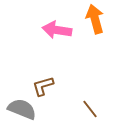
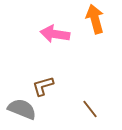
pink arrow: moved 2 px left, 4 px down
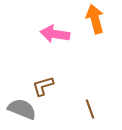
brown line: rotated 18 degrees clockwise
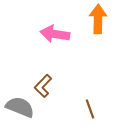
orange arrow: moved 3 px right; rotated 16 degrees clockwise
brown L-shape: rotated 30 degrees counterclockwise
gray semicircle: moved 2 px left, 2 px up
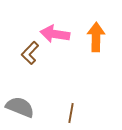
orange arrow: moved 2 px left, 18 px down
brown L-shape: moved 13 px left, 33 px up
brown line: moved 19 px left, 4 px down; rotated 30 degrees clockwise
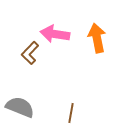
orange arrow: moved 1 px right, 1 px down; rotated 12 degrees counterclockwise
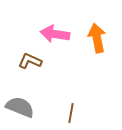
brown L-shape: moved 8 px down; rotated 70 degrees clockwise
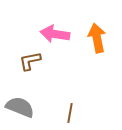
brown L-shape: rotated 35 degrees counterclockwise
brown line: moved 1 px left
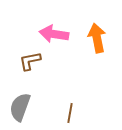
pink arrow: moved 1 px left
gray semicircle: rotated 92 degrees counterclockwise
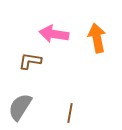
brown L-shape: rotated 20 degrees clockwise
gray semicircle: rotated 12 degrees clockwise
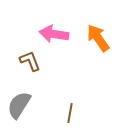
orange arrow: moved 1 px right; rotated 24 degrees counterclockwise
brown L-shape: rotated 60 degrees clockwise
gray semicircle: moved 1 px left, 2 px up
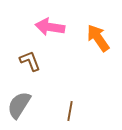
pink arrow: moved 4 px left, 7 px up
brown line: moved 2 px up
